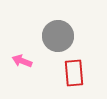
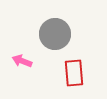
gray circle: moved 3 px left, 2 px up
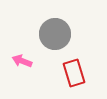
red rectangle: rotated 12 degrees counterclockwise
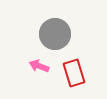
pink arrow: moved 17 px right, 5 px down
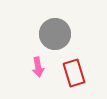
pink arrow: moved 1 px left, 1 px down; rotated 120 degrees counterclockwise
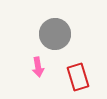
red rectangle: moved 4 px right, 4 px down
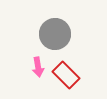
red rectangle: moved 12 px left, 2 px up; rotated 28 degrees counterclockwise
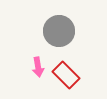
gray circle: moved 4 px right, 3 px up
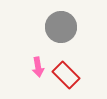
gray circle: moved 2 px right, 4 px up
